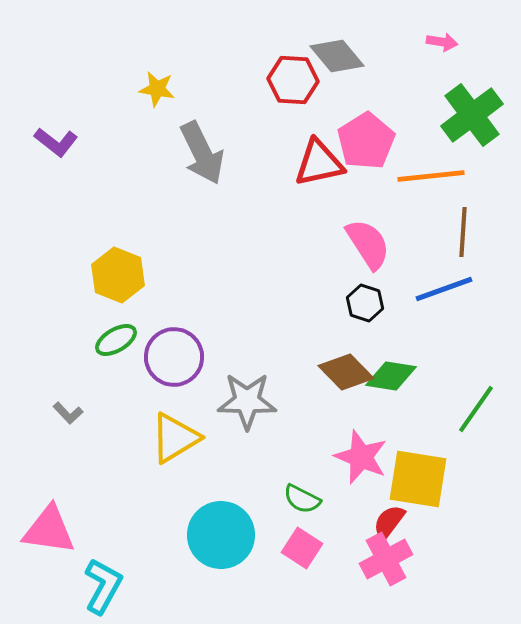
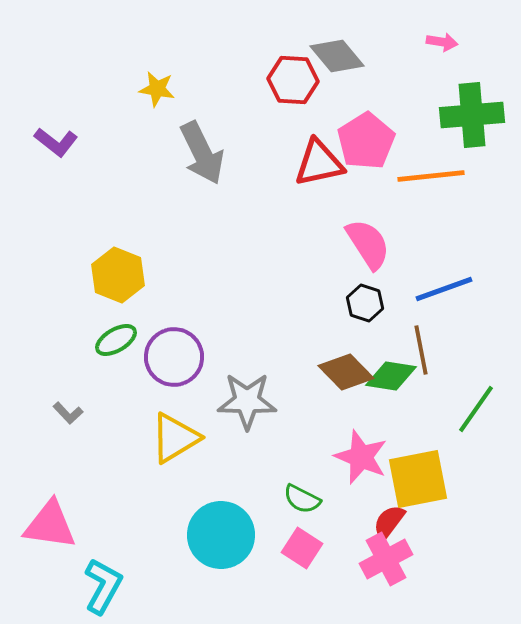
green cross: rotated 32 degrees clockwise
brown line: moved 42 px left, 118 px down; rotated 15 degrees counterclockwise
yellow square: rotated 20 degrees counterclockwise
pink triangle: moved 1 px right, 5 px up
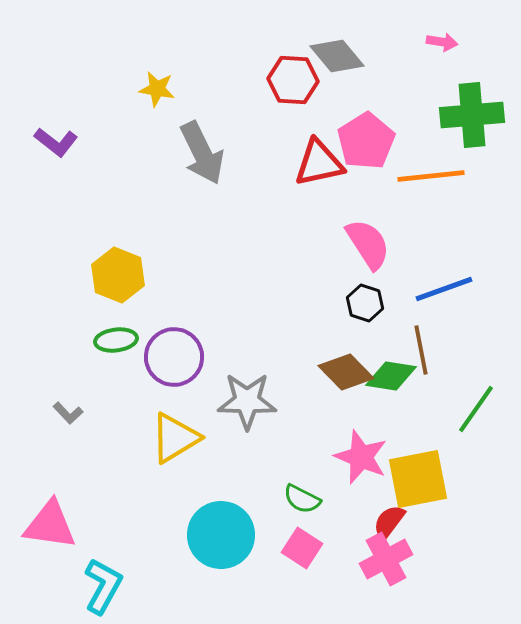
green ellipse: rotated 24 degrees clockwise
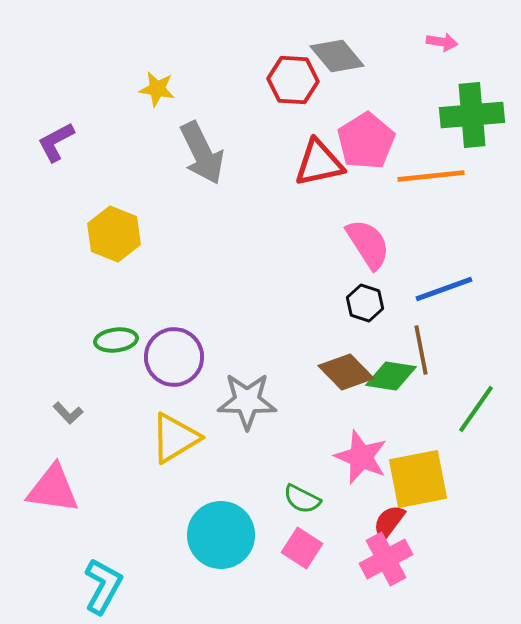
purple L-shape: rotated 114 degrees clockwise
yellow hexagon: moved 4 px left, 41 px up
pink triangle: moved 3 px right, 36 px up
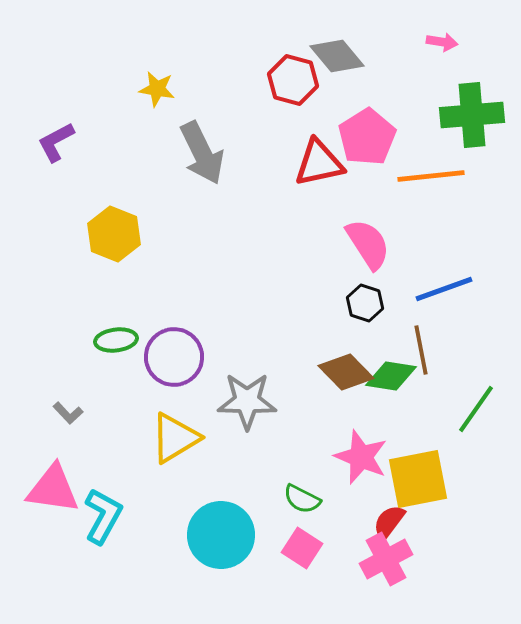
red hexagon: rotated 12 degrees clockwise
pink pentagon: moved 1 px right, 4 px up
cyan L-shape: moved 70 px up
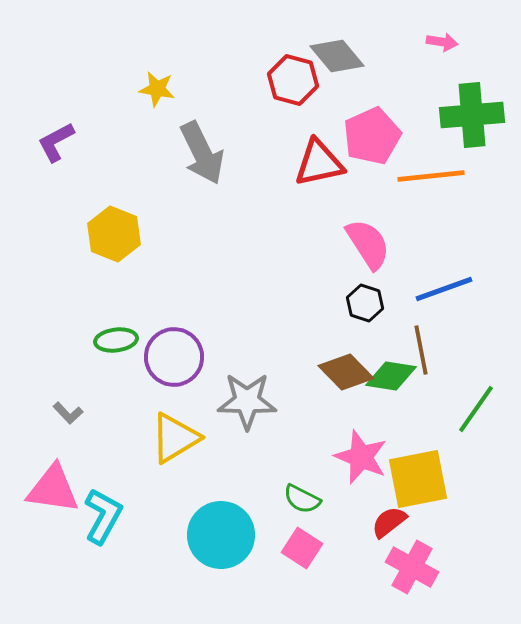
pink pentagon: moved 5 px right, 1 px up; rotated 8 degrees clockwise
red semicircle: rotated 15 degrees clockwise
pink cross: moved 26 px right, 8 px down; rotated 33 degrees counterclockwise
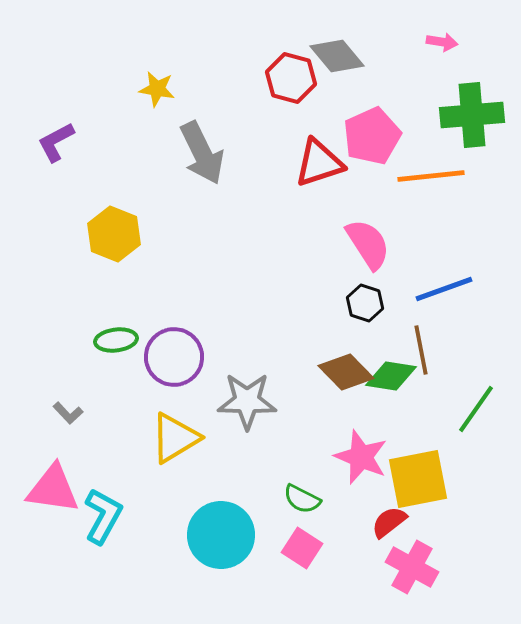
red hexagon: moved 2 px left, 2 px up
red triangle: rotated 6 degrees counterclockwise
